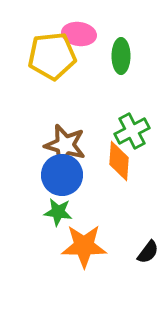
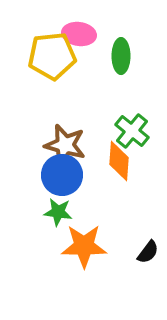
green cross: rotated 24 degrees counterclockwise
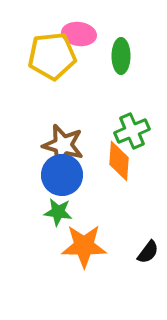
green cross: rotated 28 degrees clockwise
brown star: moved 2 px left
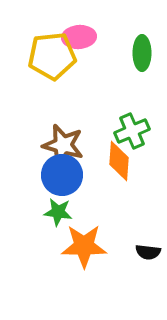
pink ellipse: moved 3 px down; rotated 12 degrees counterclockwise
green ellipse: moved 21 px right, 3 px up
black semicircle: rotated 60 degrees clockwise
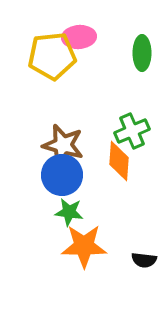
green star: moved 11 px right
black semicircle: moved 4 px left, 8 px down
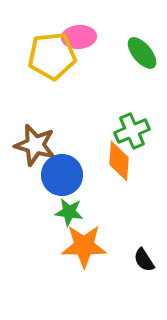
green ellipse: rotated 40 degrees counterclockwise
brown star: moved 28 px left
black semicircle: rotated 50 degrees clockwise
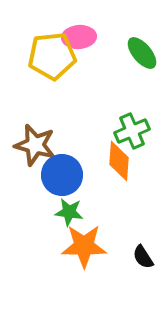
black semicircle: moved 1 px left, 3 px up
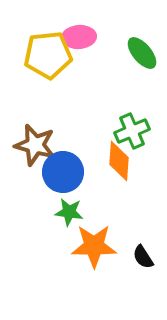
yellow pentagon: moved 4 px left, 1 px up
blue circle: moved 1 px right, 3 px up
orange star: moved 10 px right
